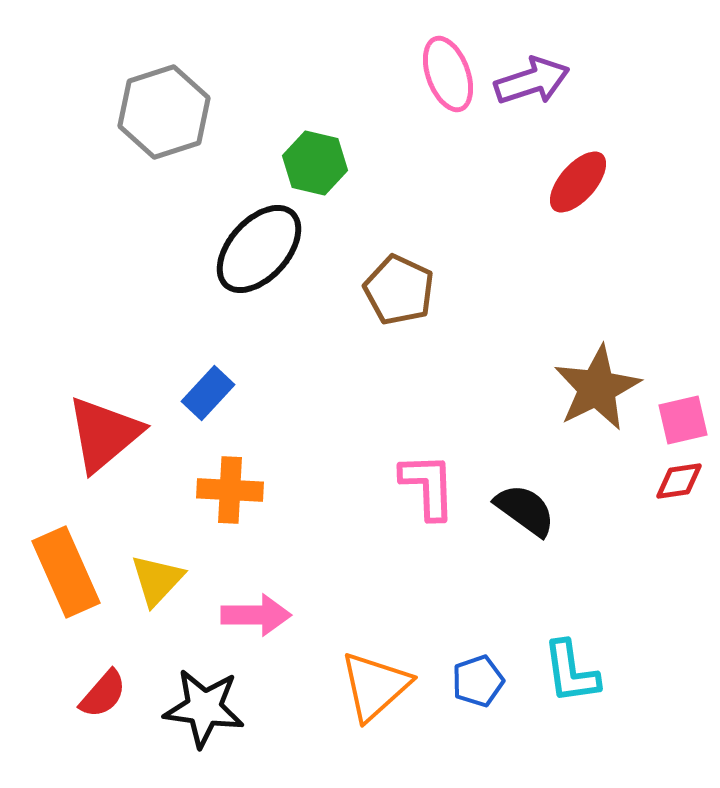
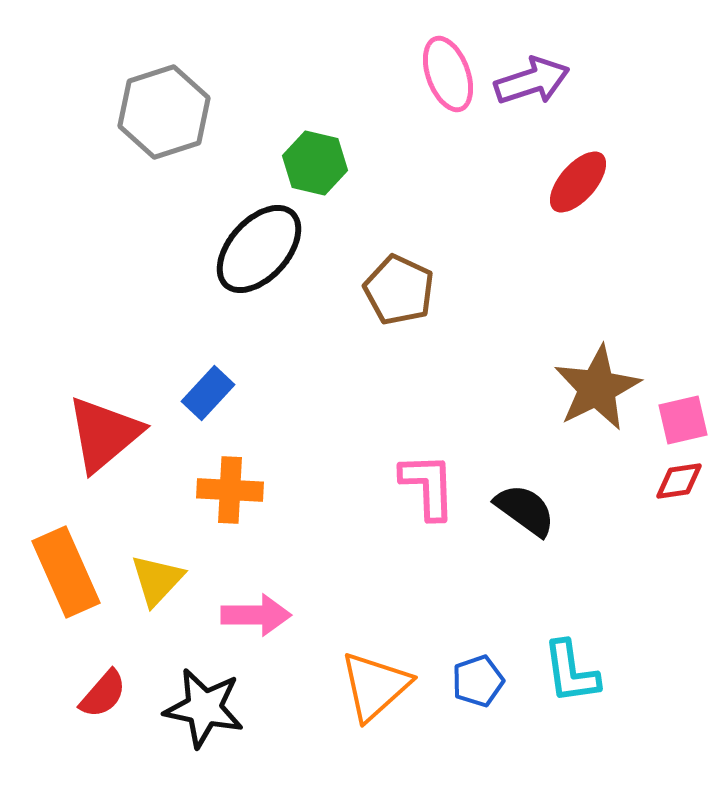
black star: rotated 4 degrees clockwise
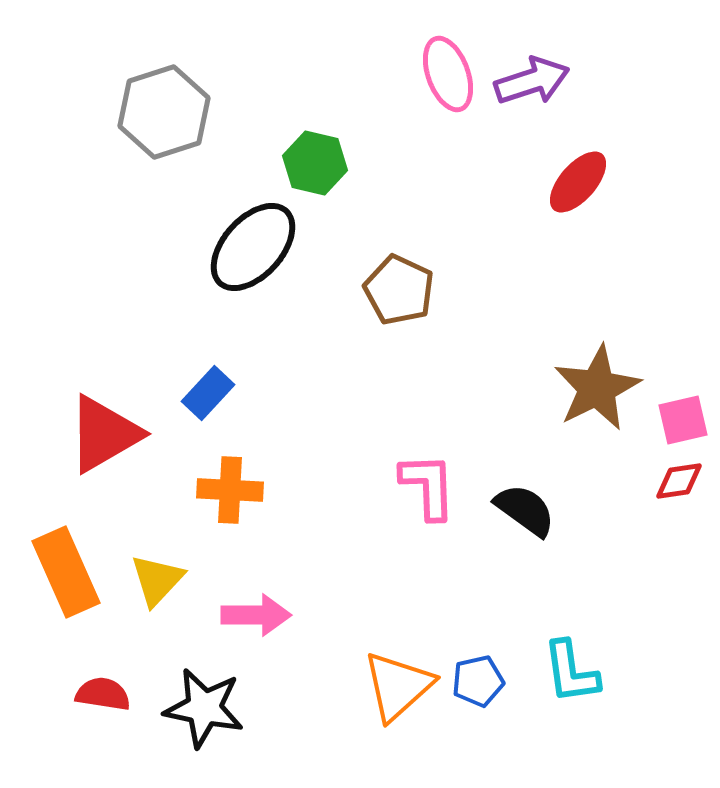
black ellipse: moved 6 px left, 2 px up
red triangle: rotated 10 degrees clockwise
blue pentagon: rotated 6 degrees clockwise
orange triangle: moved 23 px right
red semicircle: rotated 122 degrees counterclockwise
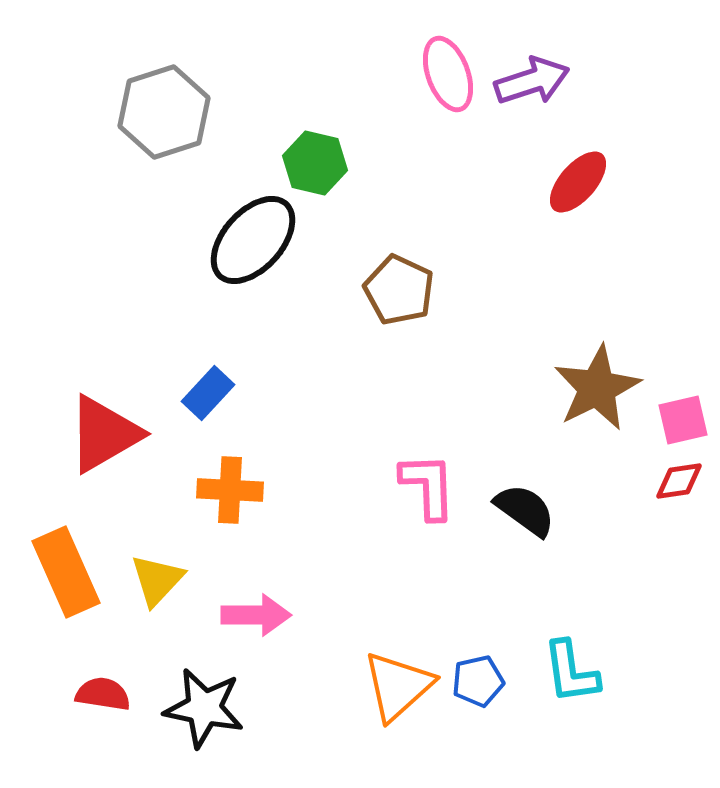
black ellipse: moved 7 px up
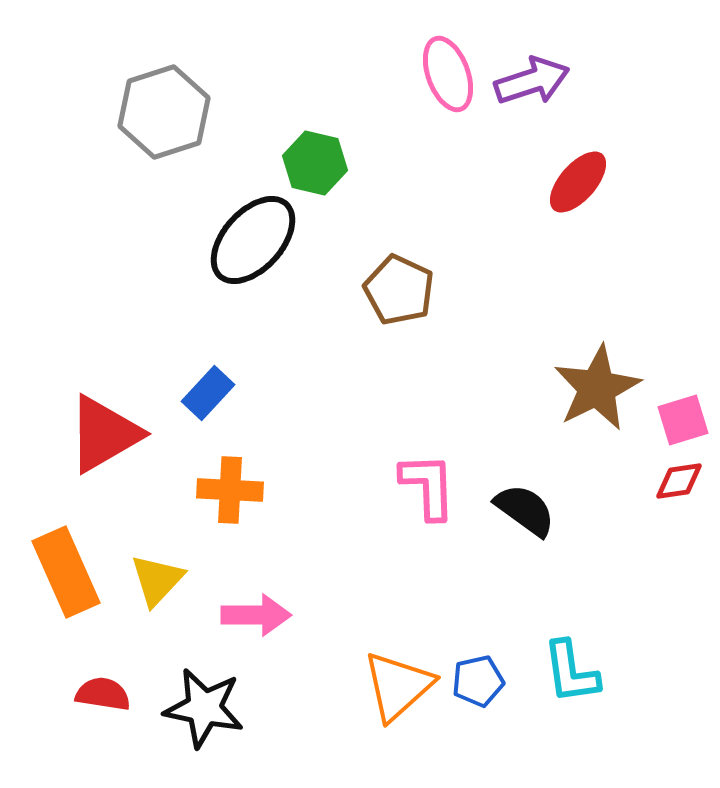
pink square: rotated 4 degrees counterclockwise
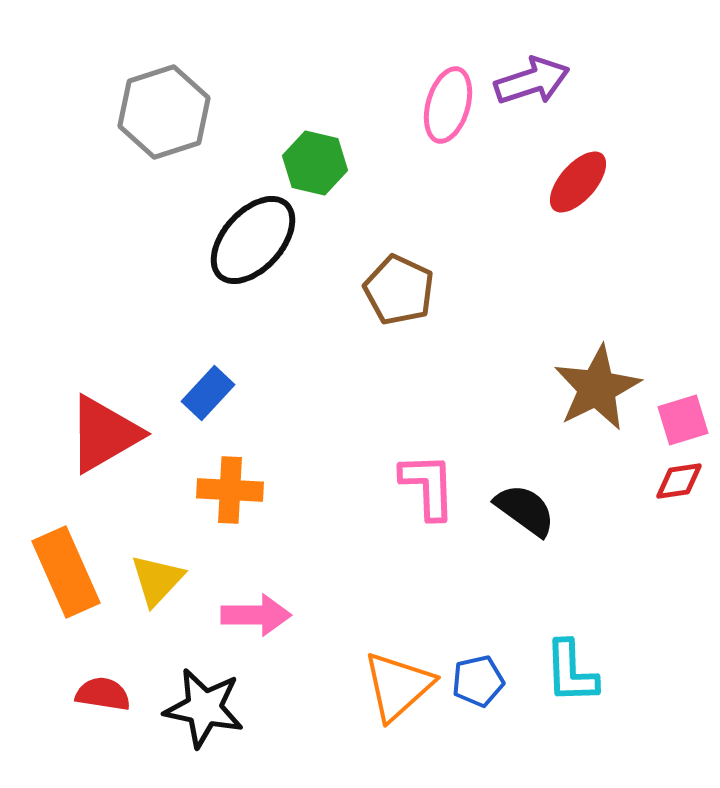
pink ellipse: moved 31 px down; rotated 36 degrees clockwise
cyan L-shape: rotated 6 degrees clockwise
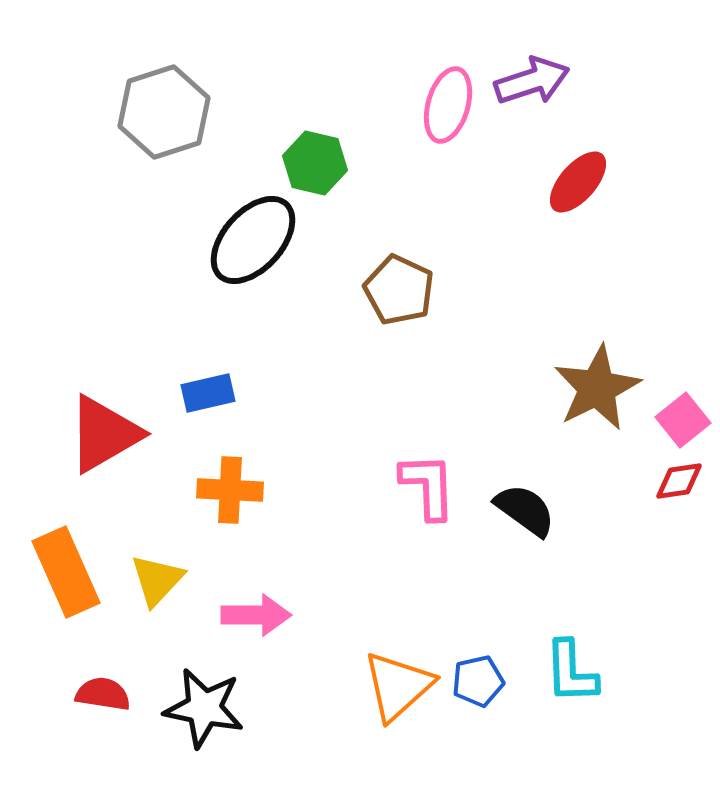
blue rectangle: rotated 34 degrees clockwise
pink square: rotated 22 degrees counterclockwise
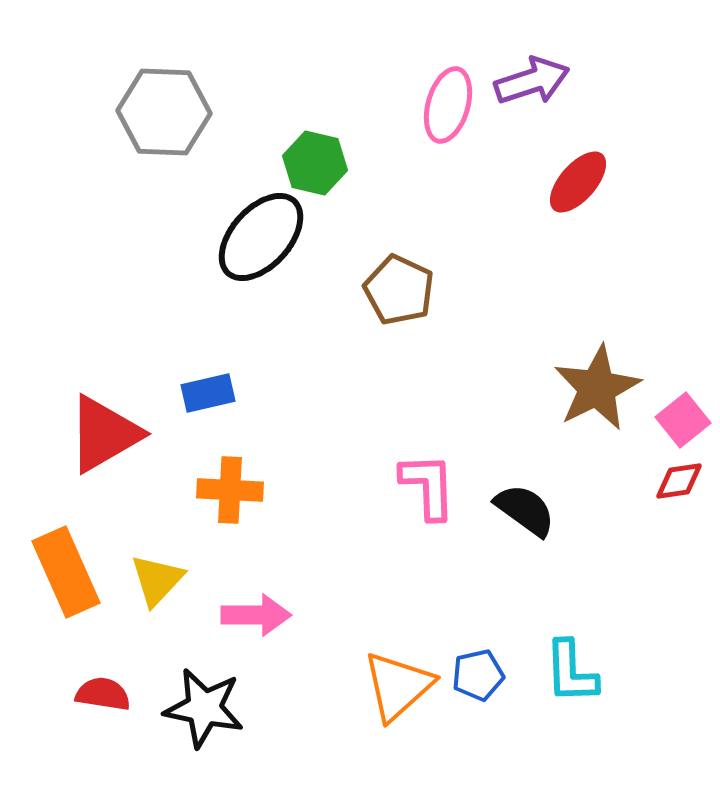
gray hexagon: rotated 20 degrees clockwise
black ellipse: moved 8 px right, 3 px up
blue pentagon: moved 6 px up
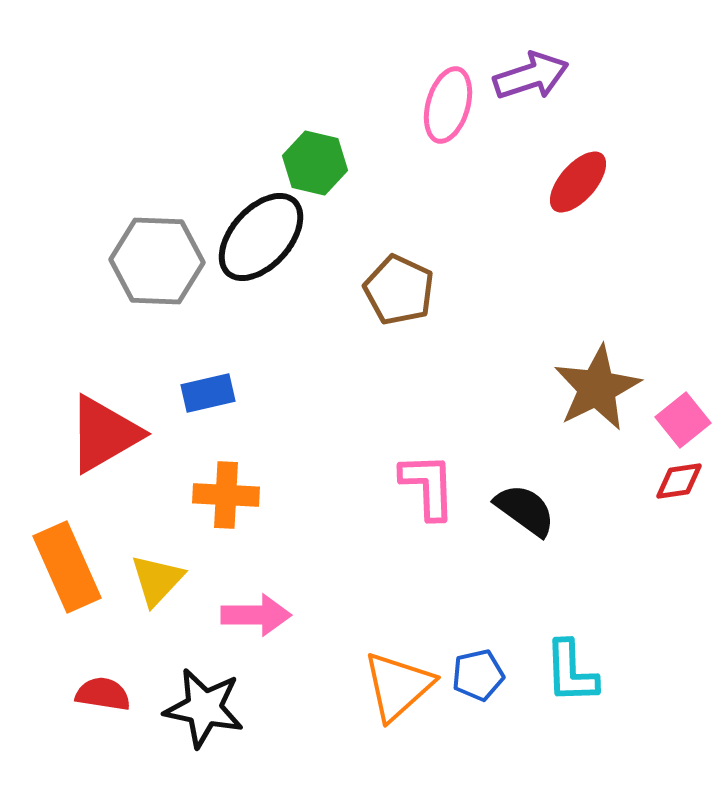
purple arrow: moved 1 px left, 5 px up
gray hexagon: moved 7 px left, 149 px down
orange cross: moved 4 px left, 5 px down
orange rectangle: moved 1 px right, 5 px up
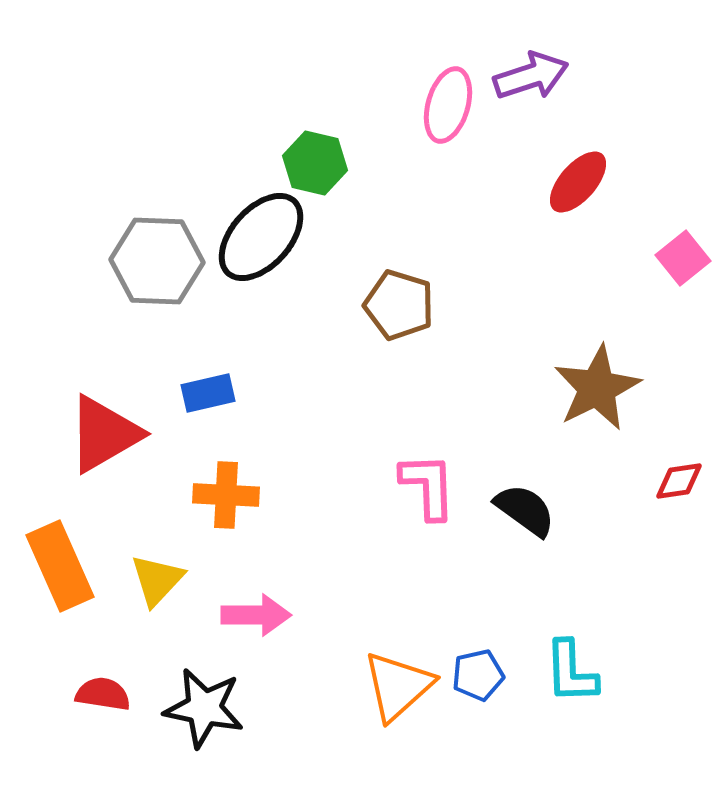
brown pentagon: moved 15 px down; rotated 8 degrees counterclockwise
pink square: moved 162 px up
orange rectangle: moved 7 px left, 1 px up
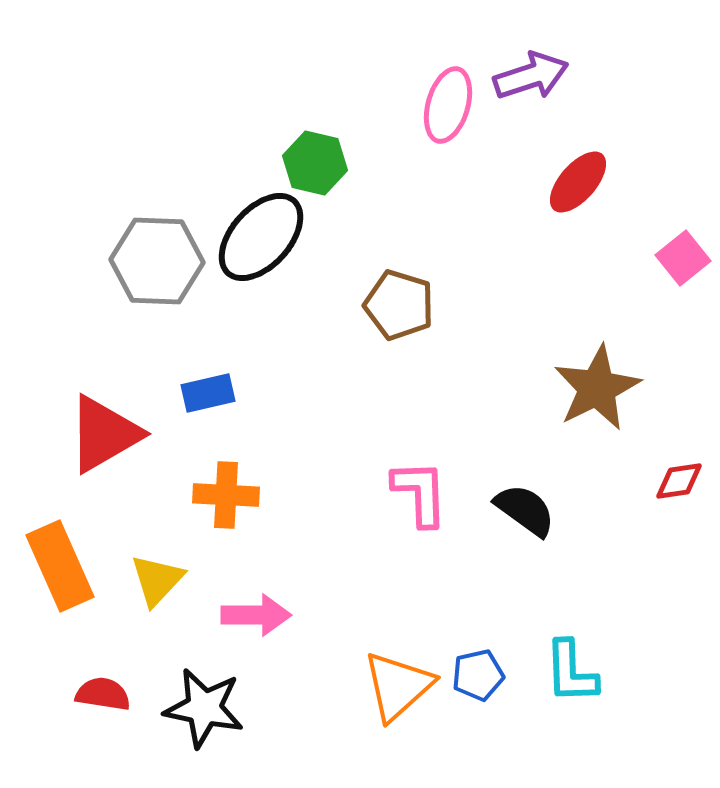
pink L-shape: moved 8 px left, 7 px down
